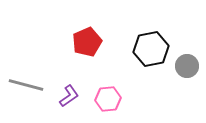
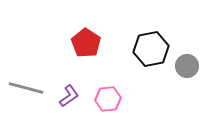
red pentagon: moved 1 px left, 1 px down; rotated 16 degrees counterclockwise
gray line: moved 3 px down
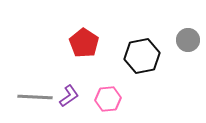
red pentagon: moved 2 px left
black hexagon: moved 9 px left, 7 px down
gray circle: moved 1 px right, 26 px up
gray line: moved 9 px right, 9 px down; rotated 12 degrees counterclockwise
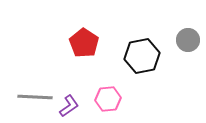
purple L-shape: moved 10 px down
